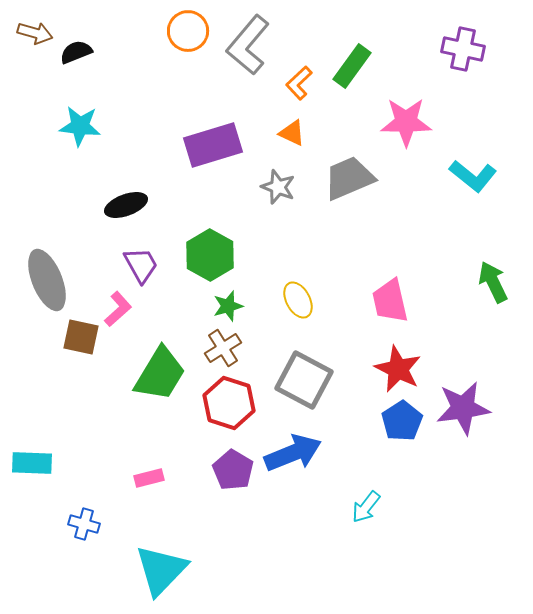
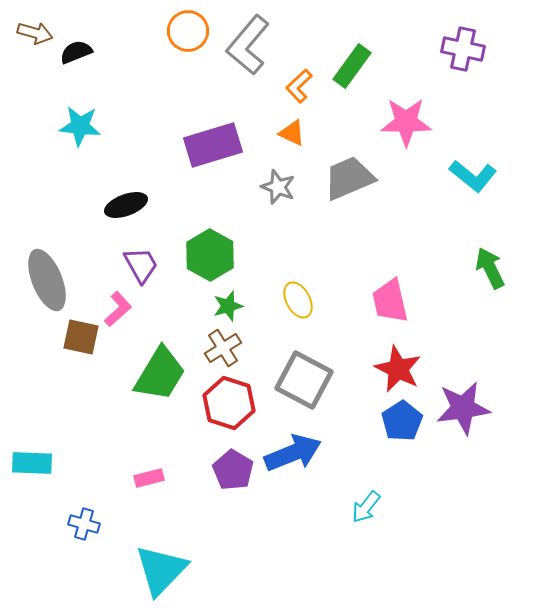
orange L-shape: moved 3 px down
green arrow: moved 3 px left, 14 px up
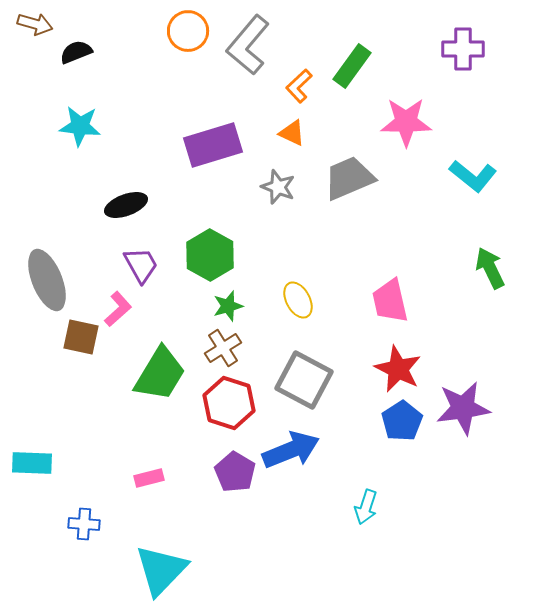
brown arrow: moved 9 px up
purple cross: rotated 12 degrees counterclockwise
blue arrow: moved 2 px left, 3 px up
purple pentagon: moved 2 px right, 2 px down
cyan arrow: rotated 20 degrees counterclockwise
blue cross: rotated 12 degrees counterclockwise
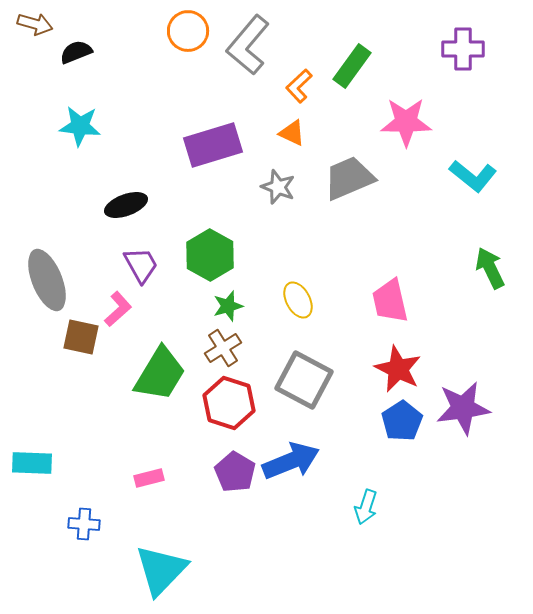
blue arrow: moved 11 px down
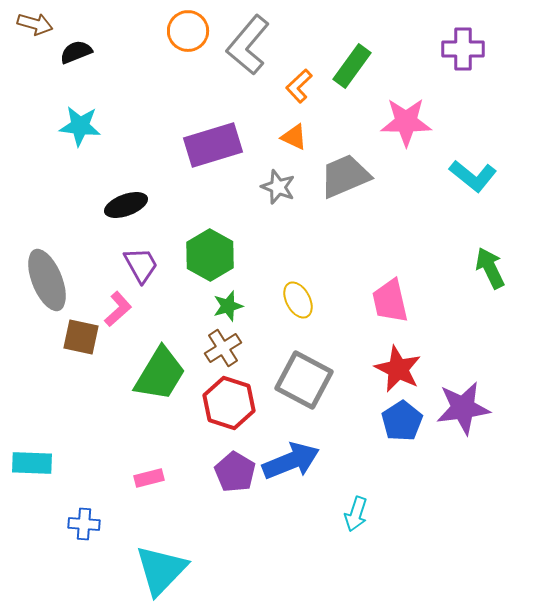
orange triangle: moved 2 px right, 4 px down
gray trapezoid: moved 4 px left, 2 px up
cyan arrow: moved 10 px left, 7 px down
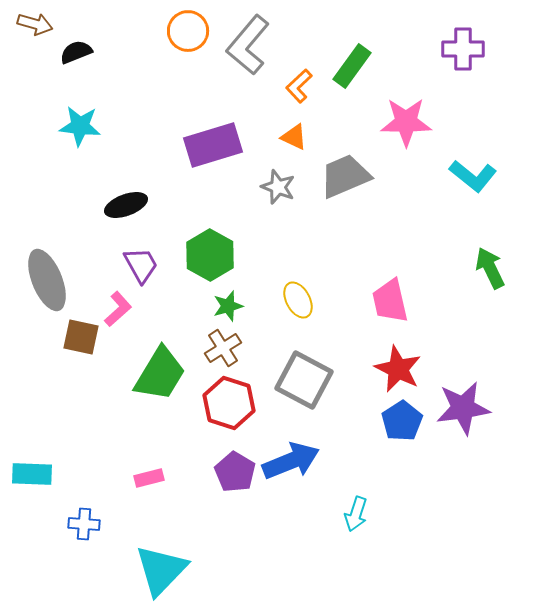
cyan rectangle: moved 11 px down
